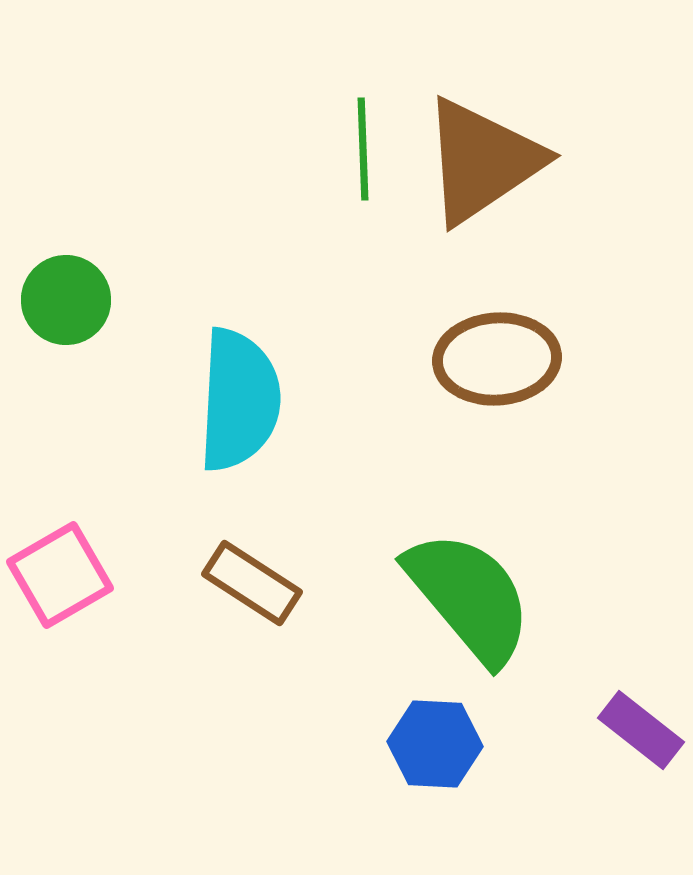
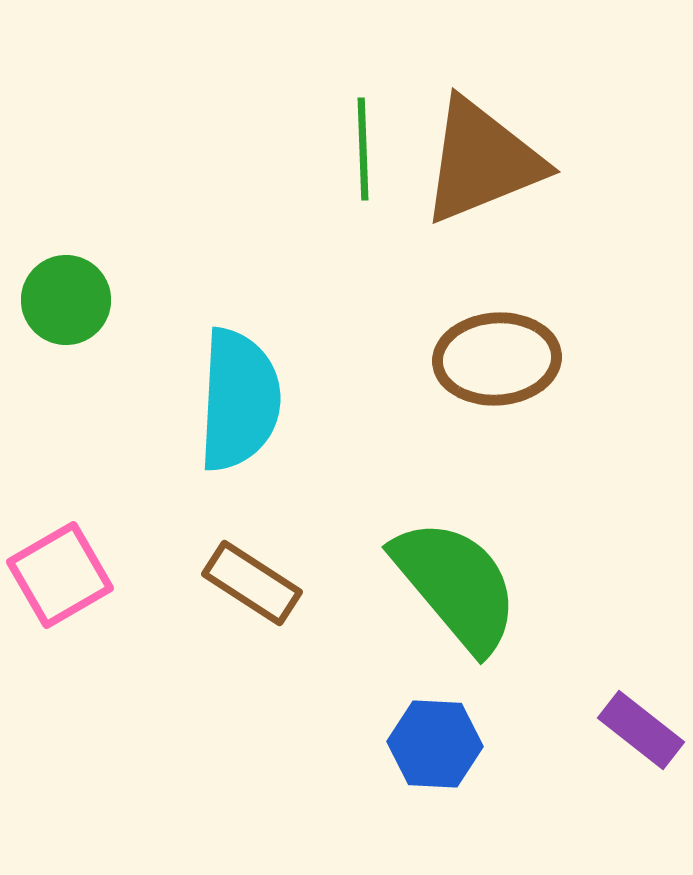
brown triangle: rotated 12 degrees clockwise
green semicircle: moved 13 px left, 12 px up
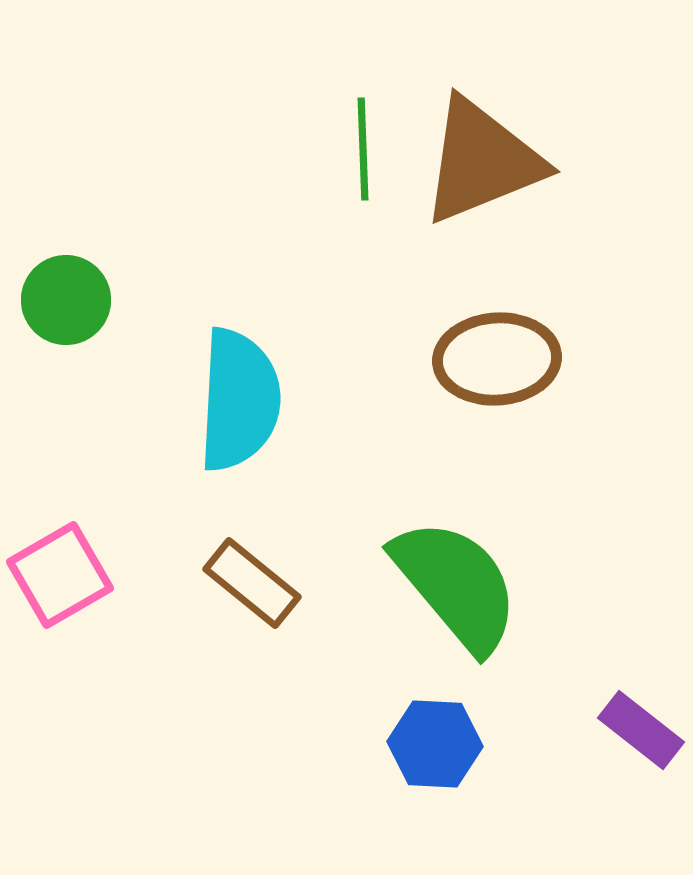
brown rectangle: rotated 6 degrees clockwise
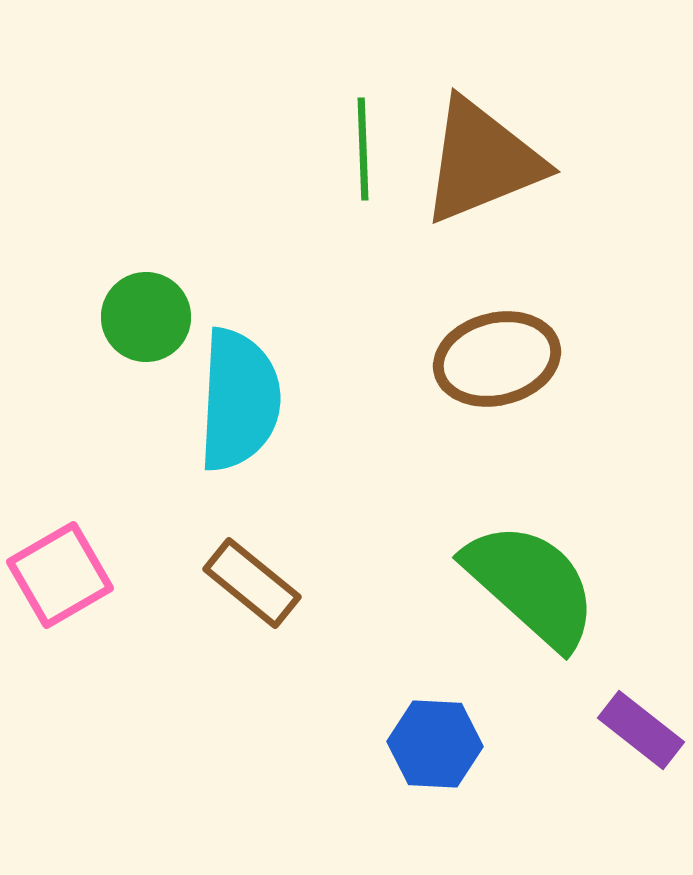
green circle: moved 80 px right, 17 px down
brown ellipse: rotated 10 degrees counterclockwise
green semicircle: moved 75 px right; rotated 8 degrees counterclockwise
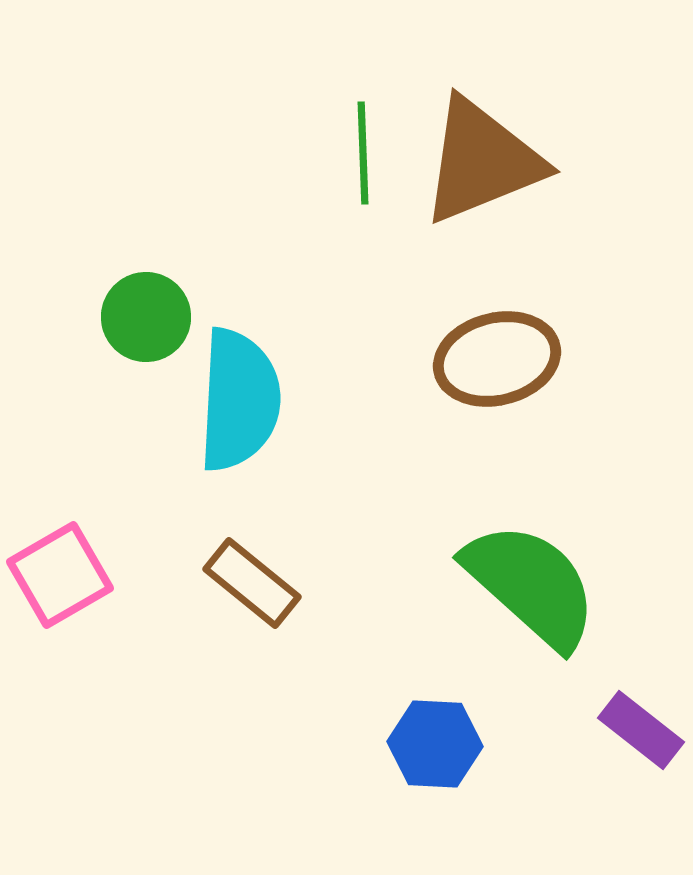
green line: moved 4 px down
